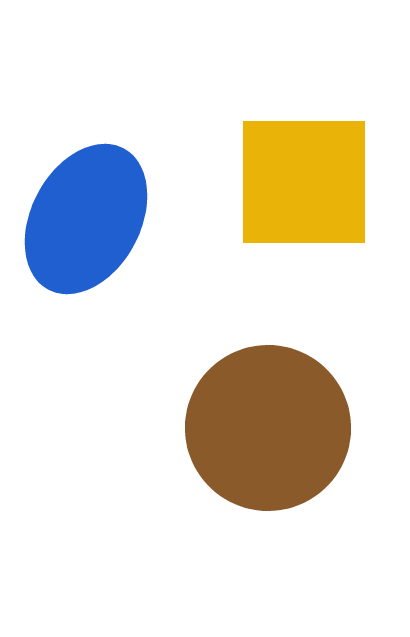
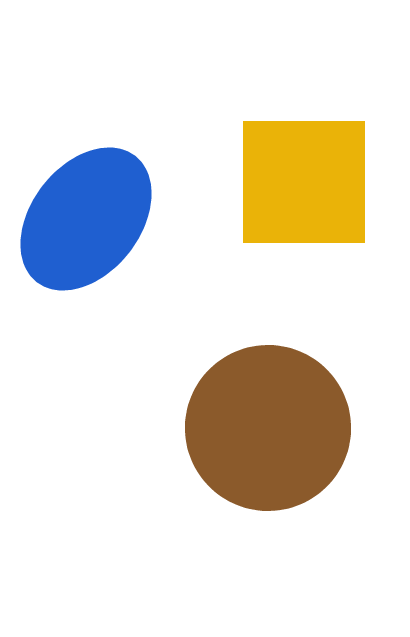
blue ellipse: rotated 10 degrees clockwise
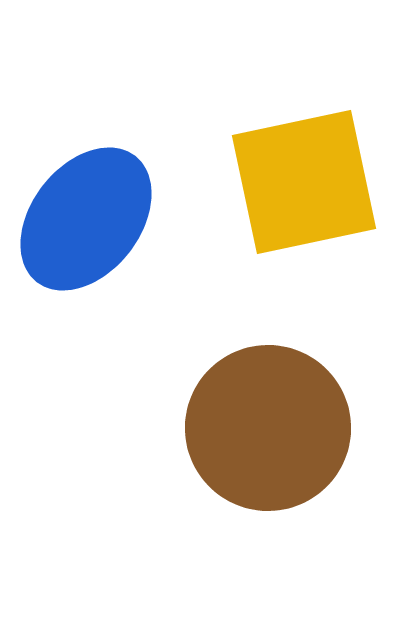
yellow square: rotated 12 degrees counterclockwise
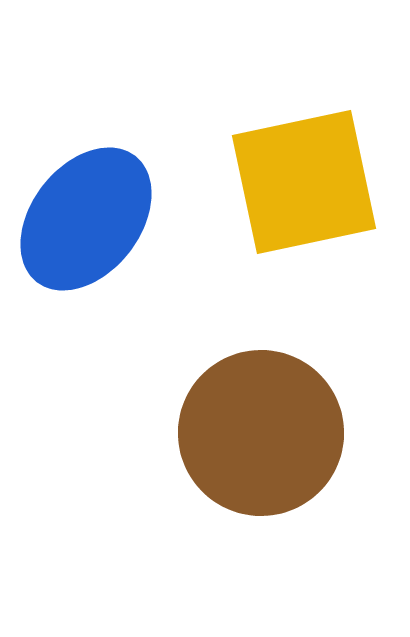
brown circle: moved 7 px left, 5 px down
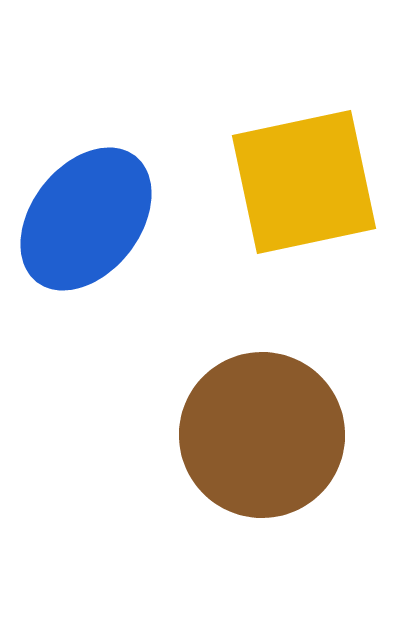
brown circle: moved 1 px right, 2 px down
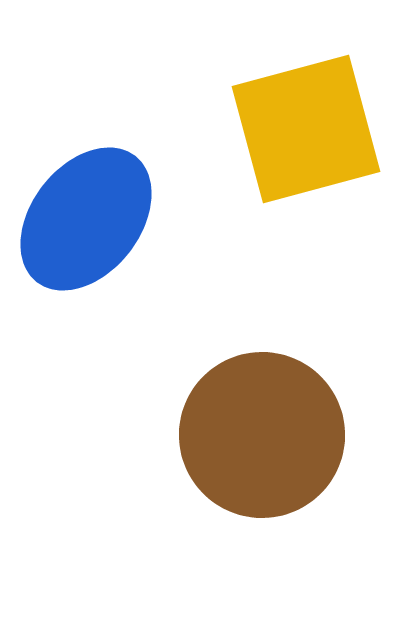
yellow square: moved 2 px right, 53 px up; rotated 3 degrees counterclockwise
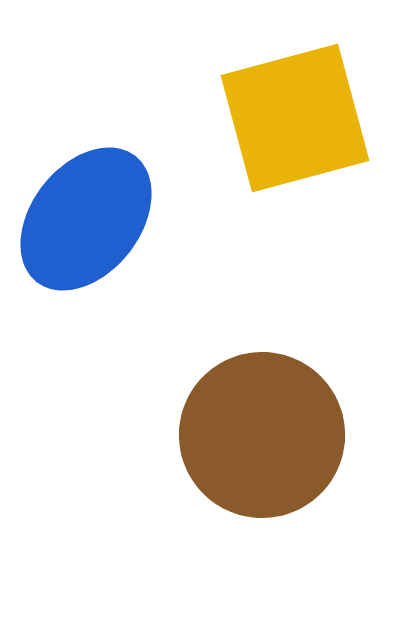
yellow square: moved 11 px left, 11 px up
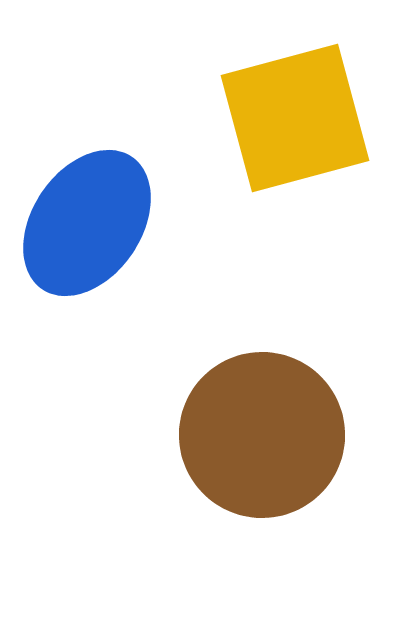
blue ellipse: moved 1 px right, 4 px down; rotated 4 degrees counterclockwise
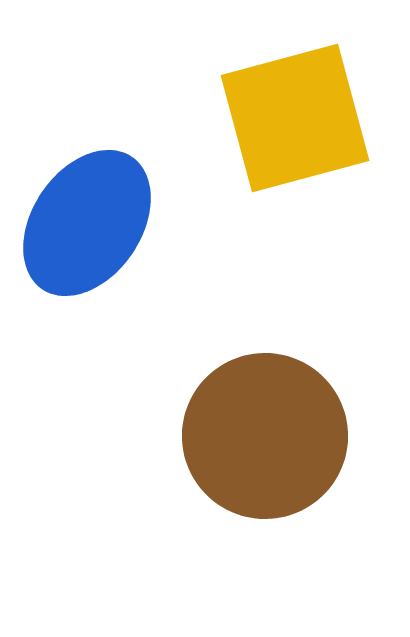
brown circle: moved 3 px right, 1 px down
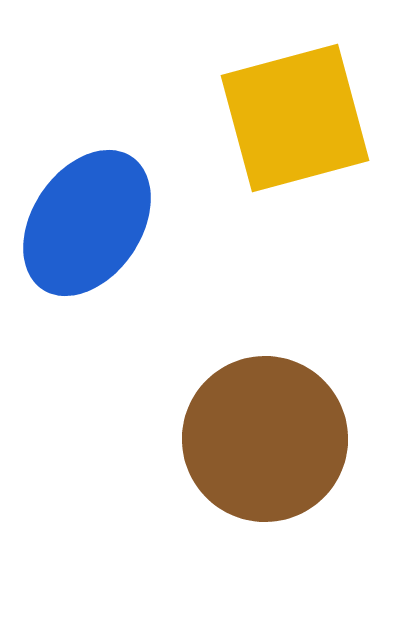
brown circle: moved 3 px down
